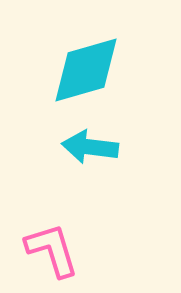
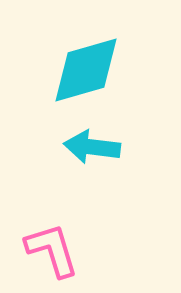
cyan arrow: moved 2 px right
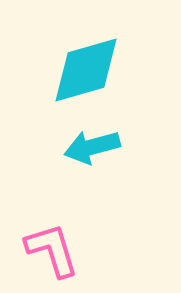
cyan arrow: rotated 22 degrees counterclockwise
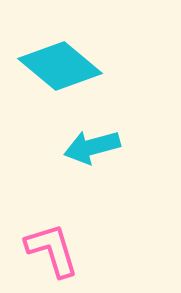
cyan diamond: moved 26 px left, 4 px up; rotated 56 degrees clockwise
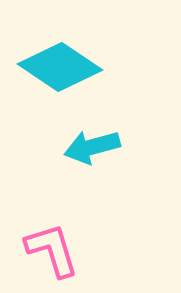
cyan diamond: moved 1 px down; rotated 6 degrees counterclockwise
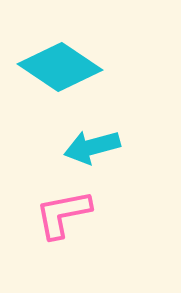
pink L-shape: moved 11 px right, 36 px up; rotated 84 degrees counterclockwise
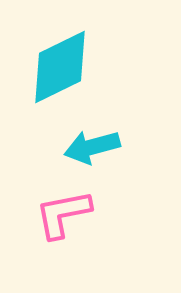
cyan diamond: rotated 60 degrees counterclockwise
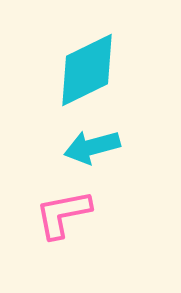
cyan diamond: moved 27 px right, 3 px down
